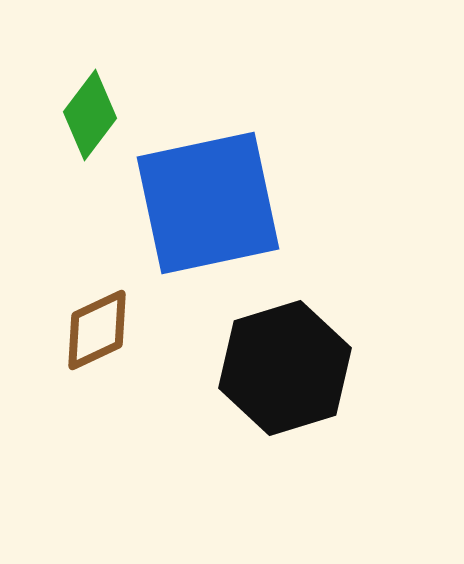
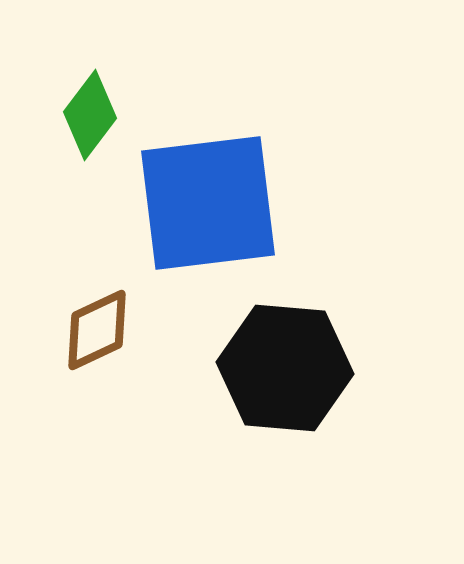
blue square: rotated 5 degrees clockwise
black hexagon: rotated 22 degrees clockwise
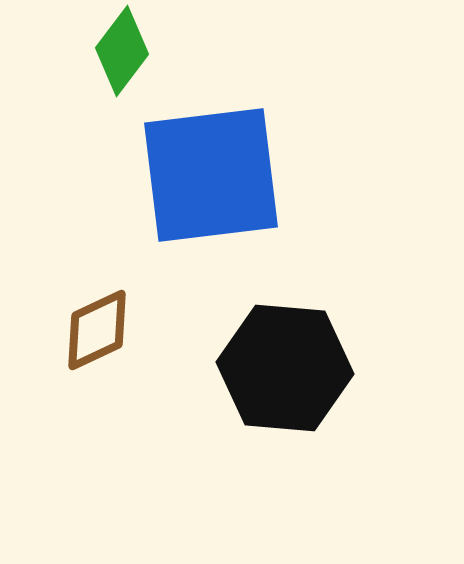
green diamond: moved 32 px right, 64 px up
blue square: moved 3 px right, 28 px up
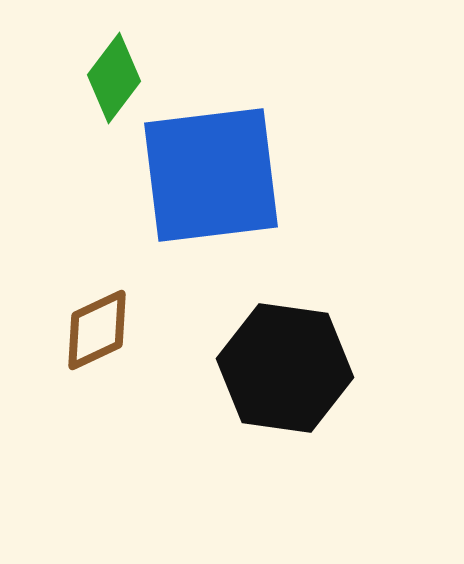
green diamond: moved 8 px left, 27 px down
black hexagon: rotated 3 degrees clockwise
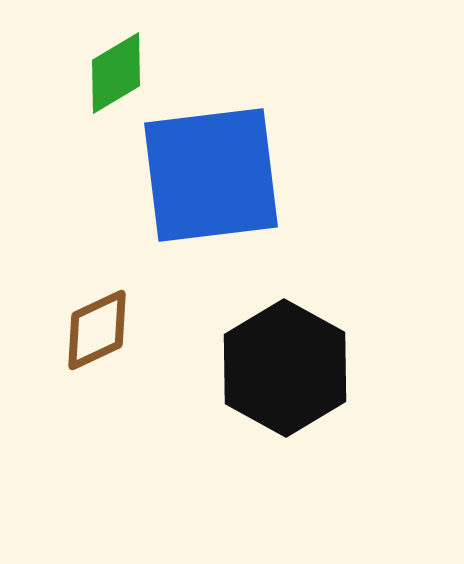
green diamond: moved 2 px right, 5 px up; rotated 22 degrees clockwise
black hexagon: rotated 21 degrees clockwise
